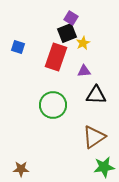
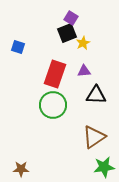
red rectangle: moved 1 px left, 17 px down
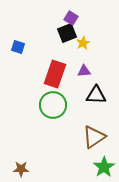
green star: rotated 25 degrees counterclockwise
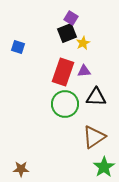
red rectangle: moved 8 px right, 2 px up
black triangle: moved 2 px down
green circle: moved 12 px right, 1 px up
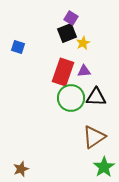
green circle: moved 6 px right, 6 px up
brown star: rotated 21 degrees counterclockwise
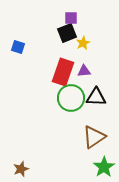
purple square: rotated 32 degrees counterclockwise
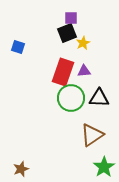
black triangle: moved 3 px right, 1 px down
brown triangle: moved 2 px left, 2 px up
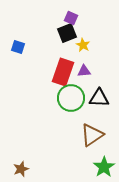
purple square: rotated 24 degrees clockwise
yellow star: moved 2 px down; rotated 16 degrees counterclockwise
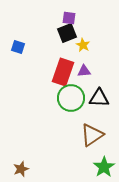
purple square: moved 2 px left; rotated 16 degrees counterclockwise
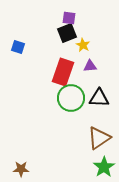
purple triangle: moved 6 px right, 5 px up
brown triangle: moved 7 px right, 3 px down
brown star: rotated 21 degrees clockwise
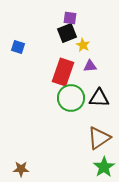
purple square: moved 1 px right
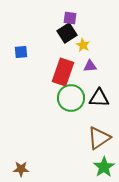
black square: rotated 12 degrees counterclockwise
blue square: moved 3 px right, 5 px down; rotated 24 degrees counterclockwise
